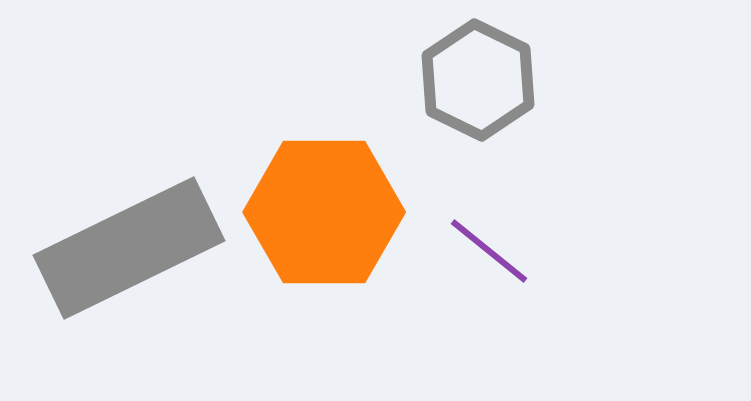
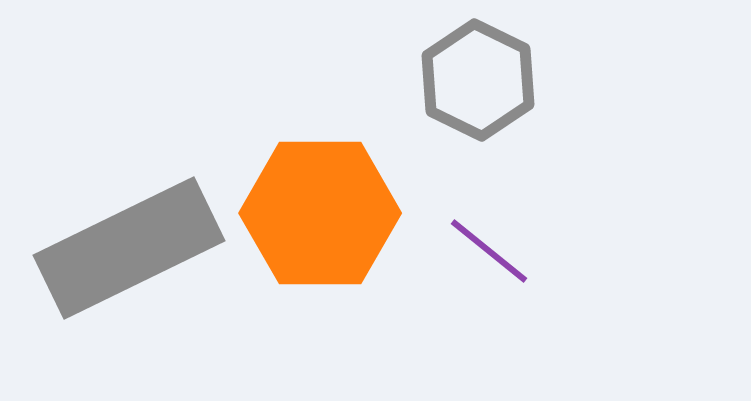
orange hexagon: moved 4 px left, 1 px down
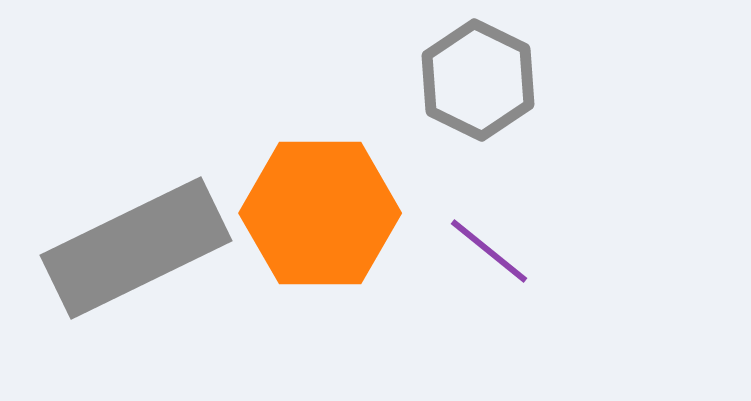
gray rectangle: moved 7 px right
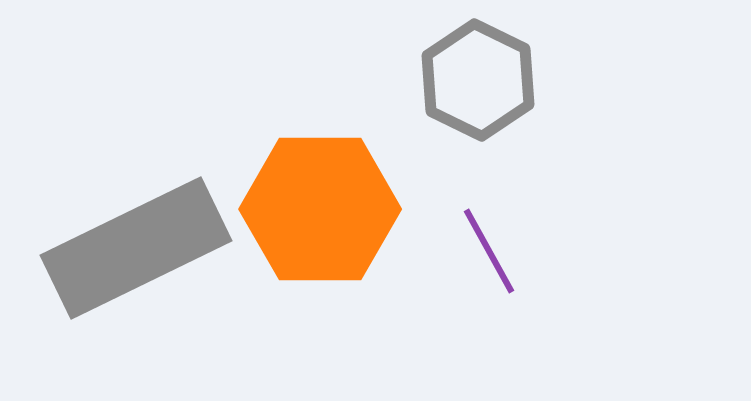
orange hexagon: moved 4 px up
purple line: rotated 22 degrees clockwise
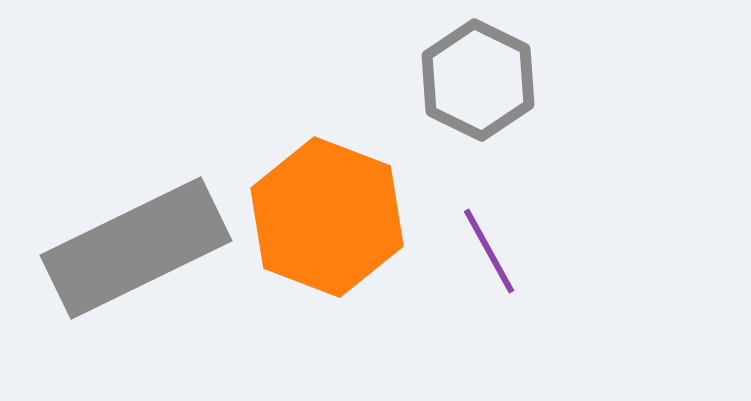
orange hexagon: moved 7 px right, 8 px down; rotated 21 degrees clockwise
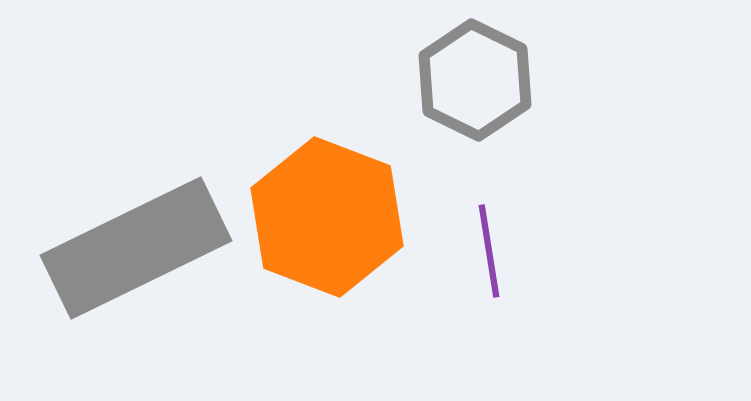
gray hexagon: moved 3 px left
purple line: rotated 20 degrees clockwise
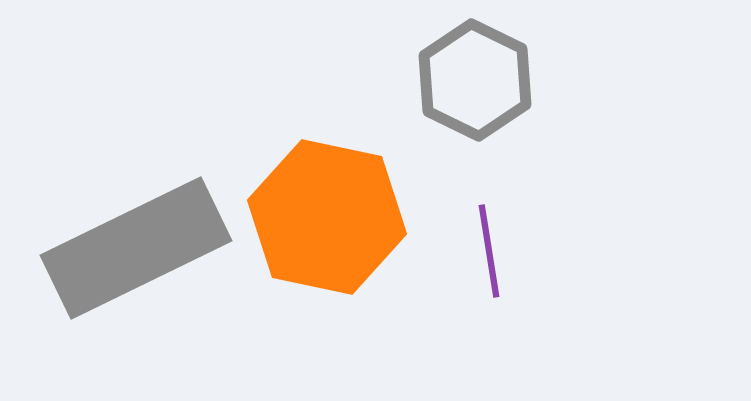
orange hexagon: rotated 9 degrees counterclockwise
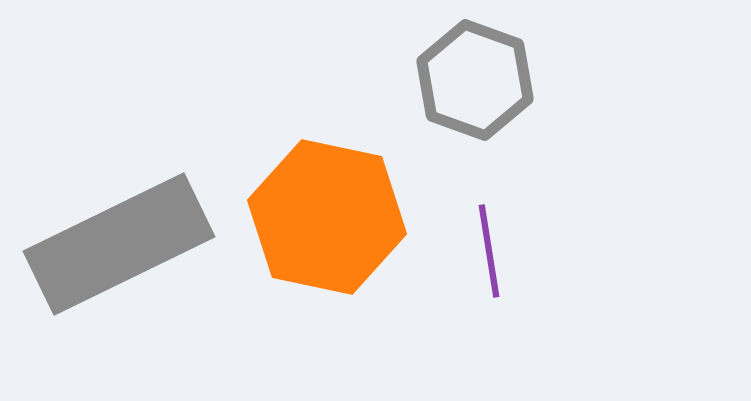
gray hexagon: rotated 6 degrees counterclockwise
gray rectangle: moved 17 px left, 4 px up
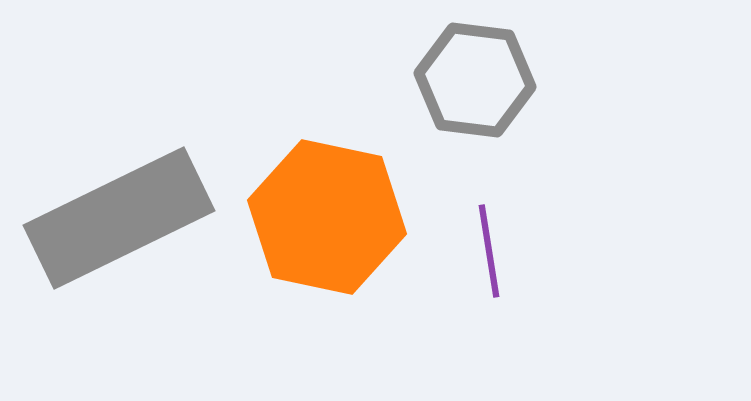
gray hexagon: rotated 13 degrees counterclockwise
gray rectangle: moved 26 px up
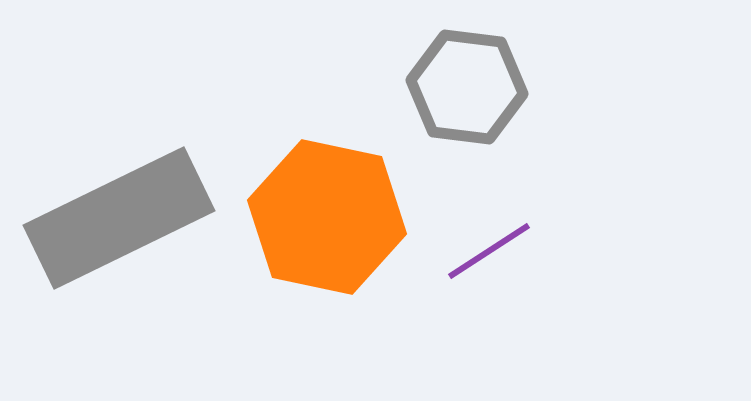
gray hexagon: moved 8 px left, 7 px down
purple line: rotated 66 degrees clockwise
